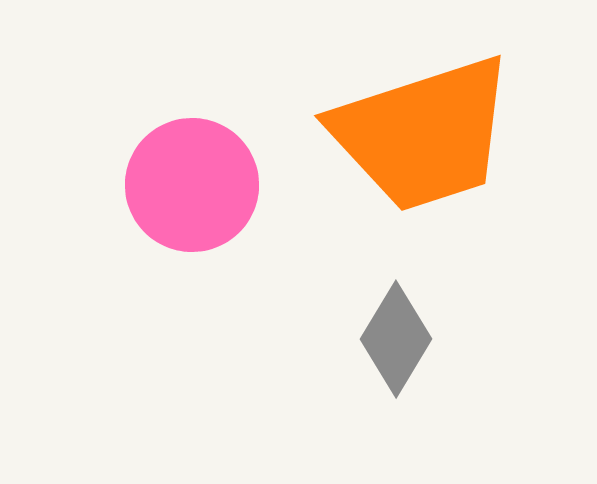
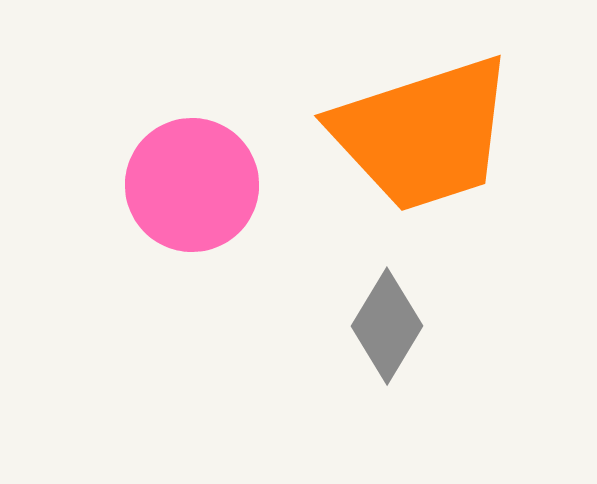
gray diamond: moved 9 px left, 13 px up
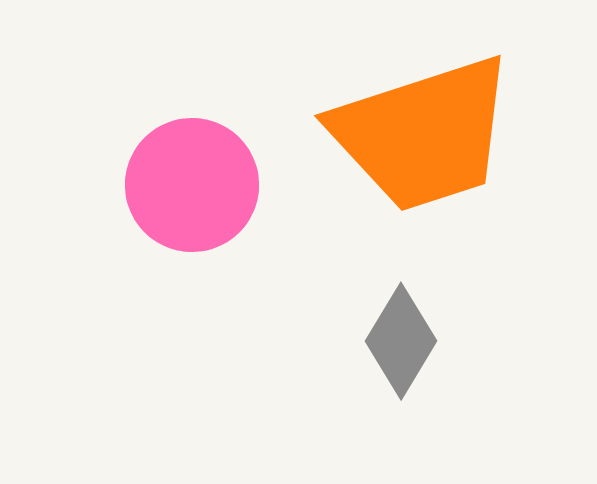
gray diamond: moved 14 px right, 15 px down
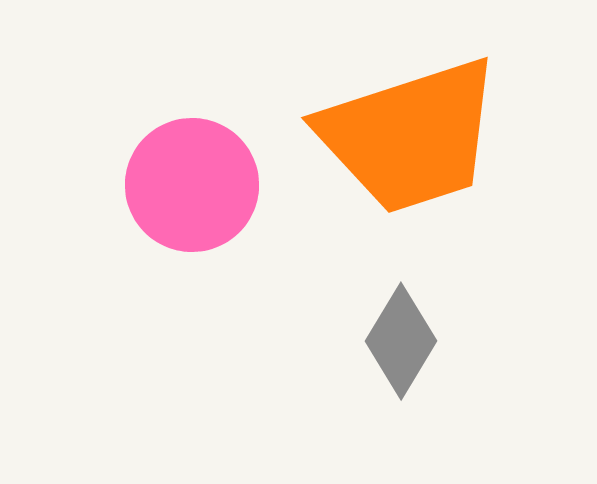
orange trapezoid: moved 13 px left, 2 px down
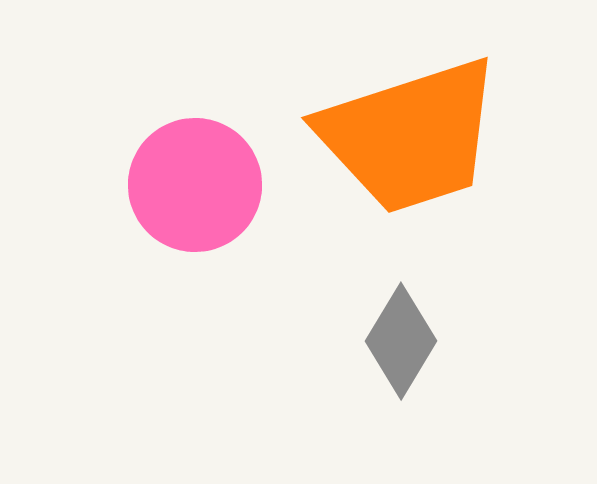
pink circle: moved 3 px right
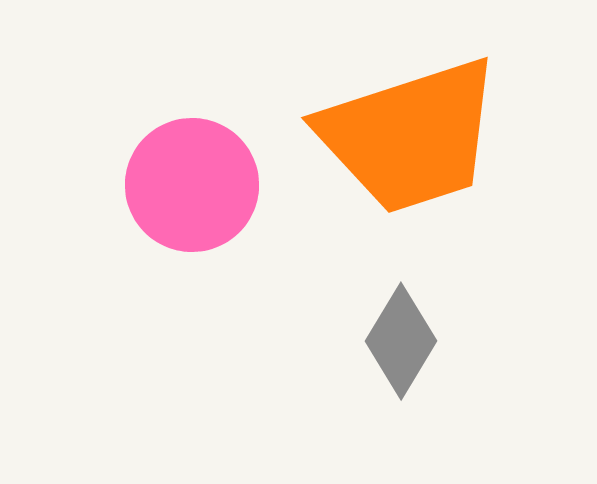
pink circle: moved 3 px left
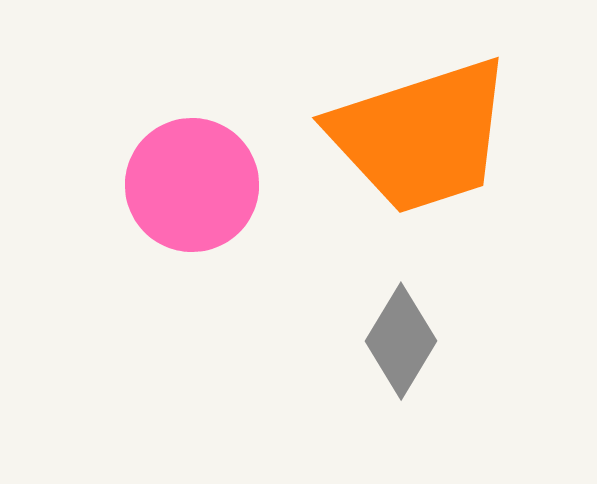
orange trapezoid: moved 11 px right
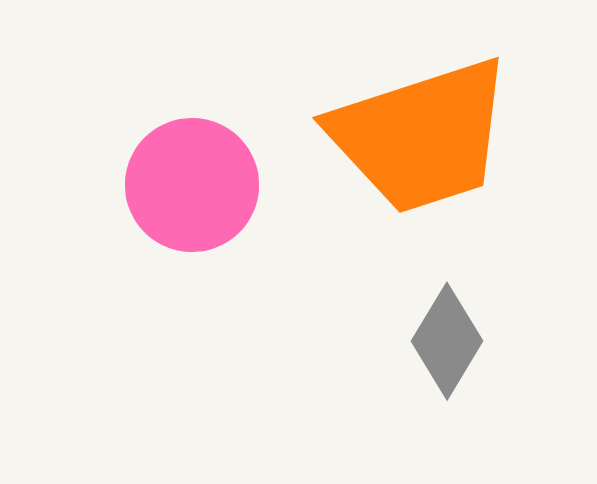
gray diamond: moved 46 px right
